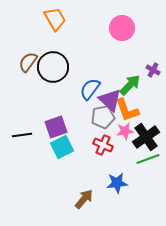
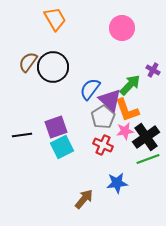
gray pentagon: rotated 20 degrees counterclockwise
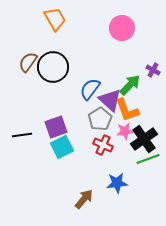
gray pentagon: moved 3 px left, 2 px down
black cross: moved 2 px left, 2 px down
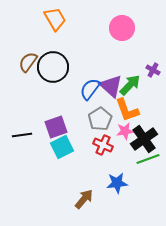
purple triangle: moved 1 px right, 14 px up
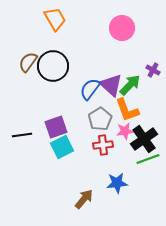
black circle: moved 1 px up
purple triangle: moved 1 px up
red cross: rotated 30 degrees counterclockwise
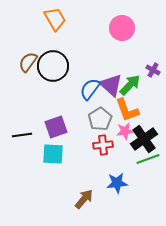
cyan square: moved 9 px left, 7 px down; rotated 30 degrees clockwise
